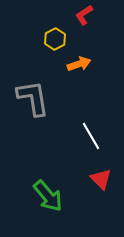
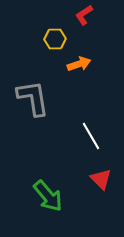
yellow hexagon: rotated 25 degrees clockwise
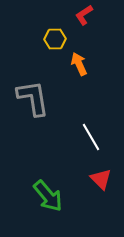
orange arrow: rotated 95 degrees counterclockwise
white line: moved 1 px down
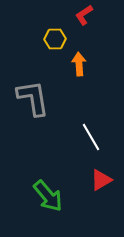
orange arrow: rotated 20 degrees clockwise
red triangle: moved 1 px down; rotated 45 degrees clockwise
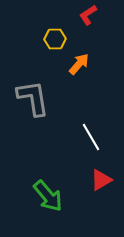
red L-shape: moved 4 px right
orange arrow: rotated 45 degrees clockwise
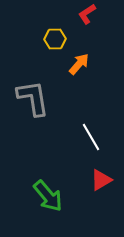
red L-shape: moved 1 px left, 1 px up
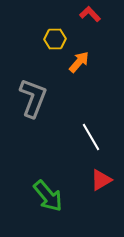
red L-shape: moved 3 px right; rotated 80 degrees clockwise
orange arrow: moved 2 px up
gray L-shape: rotated 30 degrees clockwise
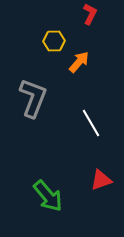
red L-shape: rotated 70 degrees clockwise
yellow hexagon: moved 1 px left, 2 px down
white line: moved 14 px up
red triangle: rotated 10 degrees clockwise
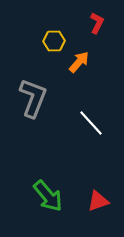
red L-shape: moved 7 px right, 9 px down
white line: rotated 12 degrees counterclockwise
red triangle: moved 3 px left, 21 px down
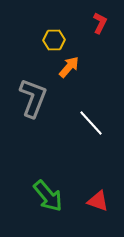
red L-shape: moved 3 px right
yellow hexagon: moved 1 px up
orange arrow: moved 10 px left, 5 px down
red triangle: rotated 40 degrees clockwise
